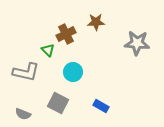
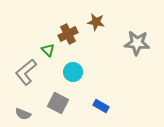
brown star: rotated 12 degrees clockwise
brown cross: moved 2 px right
gray L-shape: rotated 128 degrees clockwise
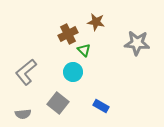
green triangle: moved 36 px right
gray square: rotated 10 degrees clockwise
gray semicircle: rotated 28 degrees counterclockwise
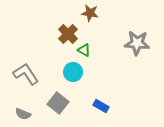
brown star: moved 6 px left, 9 px up
brown cross: rotated 18 degrees counterclockwise
green triangle: rotated 16 degrees counterclockwise
gray L-shape: moved 2 px down; rotated 96 degrees clockwise
gray semicircle: rotated 28 degrees clockwise
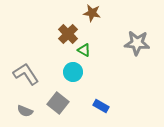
brown star: moved 2 px right
gray semicircle: moved 2 px right, 3 px up
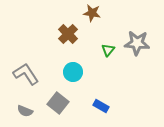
green triangle: moved 24 px right; rotated 40 degrees clockwise
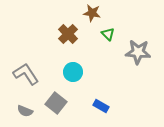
gray star: moved 1 px right, 9 px down
green triangle: moved 16 px up; rotated 24 degrees counterclockwise
gray square: moved 2 px left
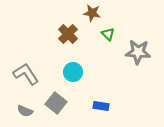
blue rectangle: rotated 21 degrees counterclockwise
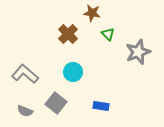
gray star: rotated 25 degrees counterclockwise
gray L-shape: moved 1 px left; rotated 16 degrees counterclockwise
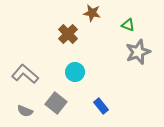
green triangle: moved 20 px right, 9 px up; rotated 24 degrees counterclockwise
cyan circle: moved 2 px right
blue rectangle: rotated 42 degrees clockwise
